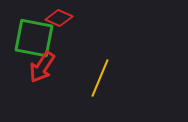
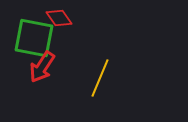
red diamond: rotated 32 degrees clockwise
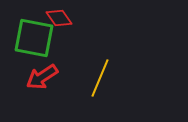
red arrow: moved 10 px down; rotated 24 degrees clockwise
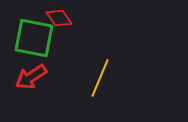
red arrow: moved 11 px left
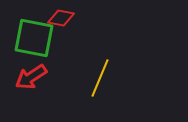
red diamond: moved 2 px right; rotated 44 degrees counterclockwise
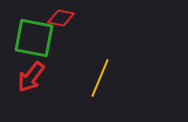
red arrow: rotated 20 degrees counterclockwise
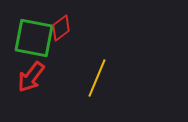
red diamond: moved 10 px down; rotated 48 degrees counterclockwise
yellow line: moved 3 px left
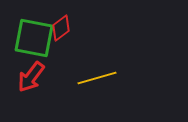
yellow line: rotated 51 degrees clockwise
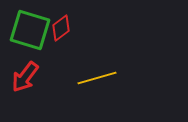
green square: moved 4 px left, 8 px up; rotated 6 degrees clockwise
red arrow: moved 6 px left
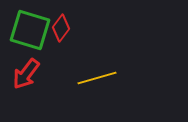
red diamond: rotated 16 degrees counterclockwise
red arrow: moved 1 px right, 3 px up
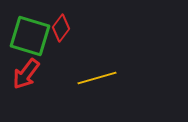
green square: moved 6 px down
